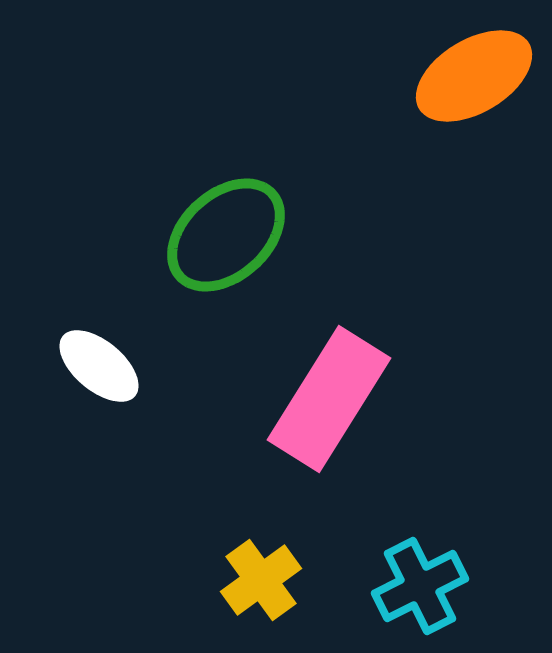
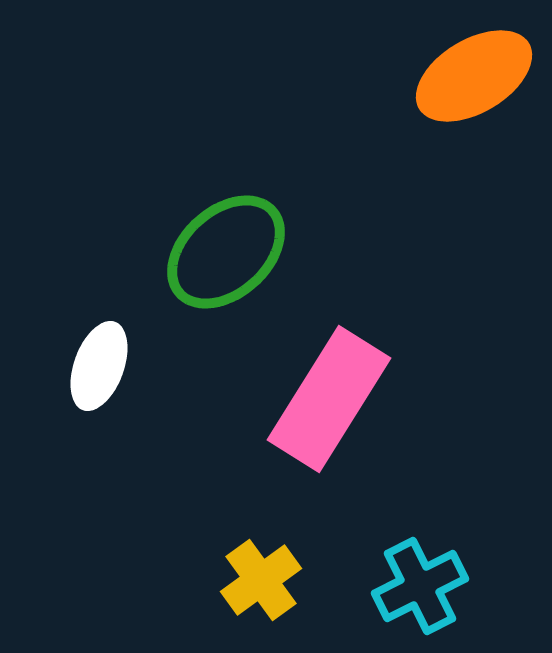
green ellipse: moved 17 px down
white ellipse: rotated 70 degrees clockwise
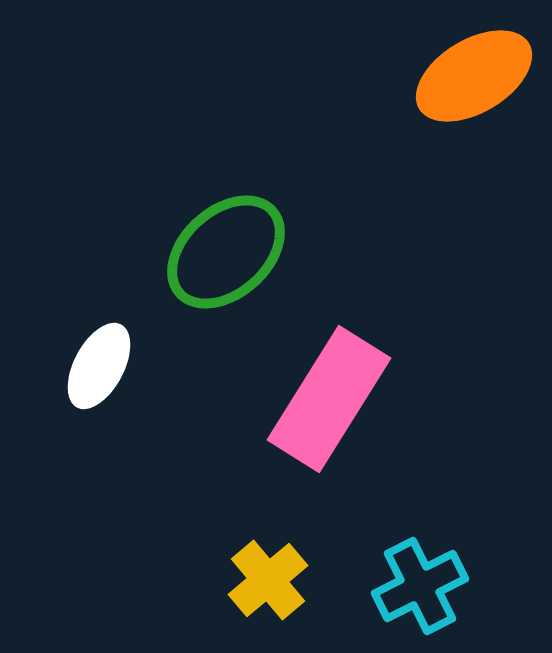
white ellipse: rotated 8 degrees clockwise
yellow cross: moved 7 px right; rotated 4 degrees counterclockwise
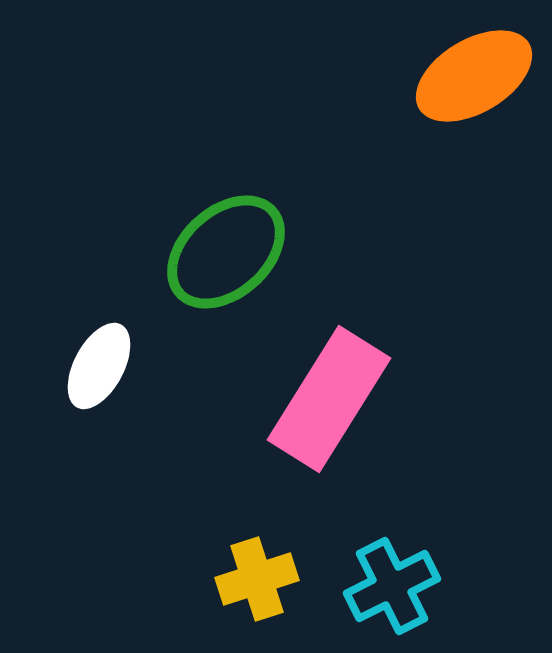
yellow cross: moved 11 px left, 1 px up; rotated 22 degrees clockwise
cyan cross: moved 28 px left
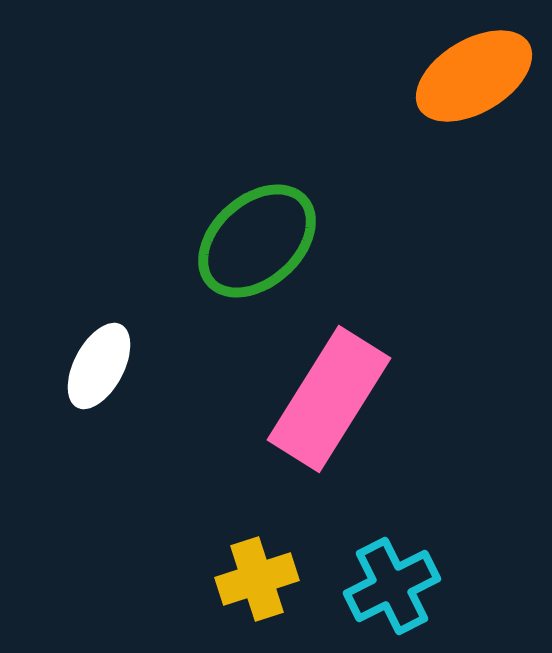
green ellipse: moved 31 px right, 11 px up
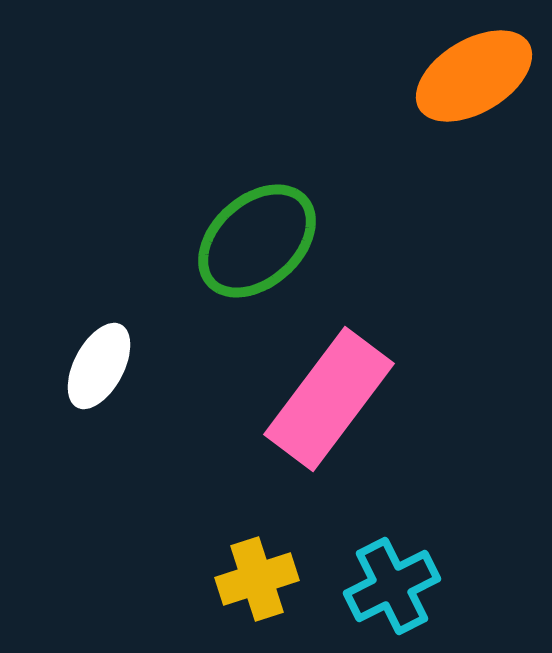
pink rectangle: rotated 5 degrees clockwise
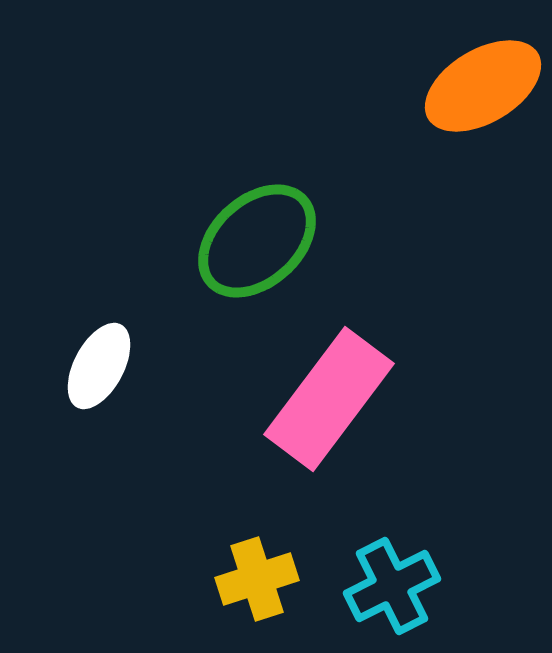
orange ellipse: moved 9 px right, 10 px down
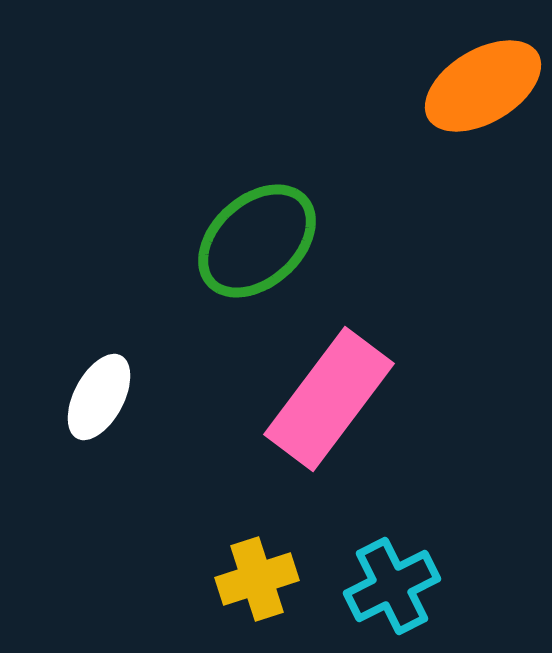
white ellipse: moved 31 px down
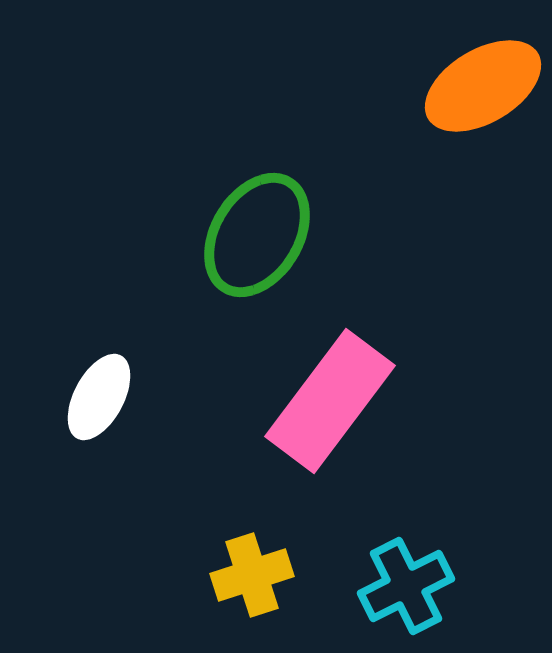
green ellipse: moved 6 px up; rotated 17 degrees counterclockwise
pink rectangle: moved 1 px right, 2 px down
yellow cross: moved 5 px left, 4 px up
cyan cross: moved 14 px right
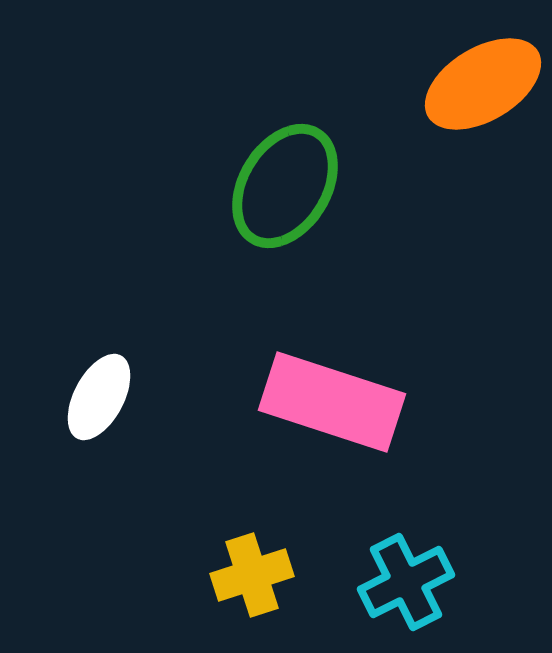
orange ellipse: moved 2 px up
green ellipse: moved 28 px right, 49 px up
pink rectangle: moved 2 px right, 1 px down; rotated 71 degrees clockwise
cyan cross: moved 4 px up
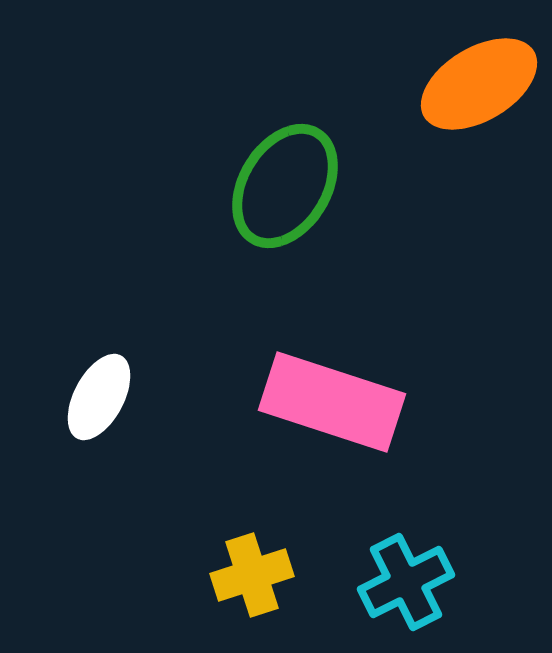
orange ellipse: moved 4 px left
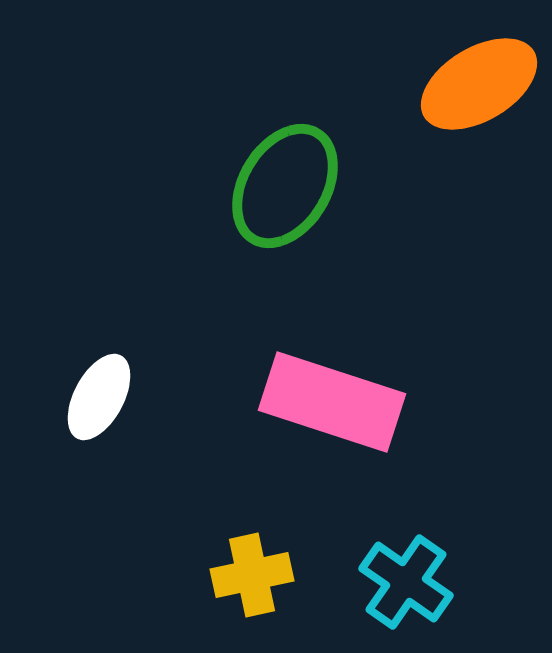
yellow cross: rotated 6 degrees clockwise
cyan cross: rotated 28 degrees counterclockwise
